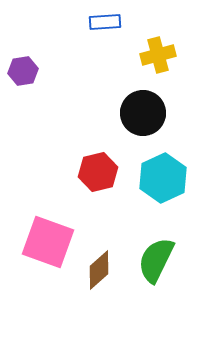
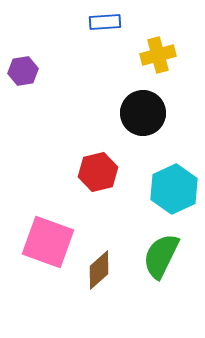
cyan hexagon: moved 11 px right, 11 px down
green semicircle: moved 5 px right, 4 px up
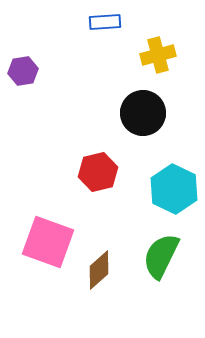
cyan hexagon: rotated 9 degrees counterclockwise
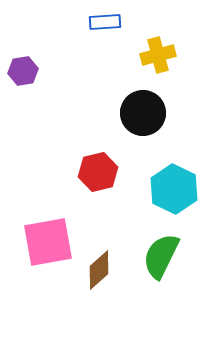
pink square: rotated 30 degrees counterclockwise
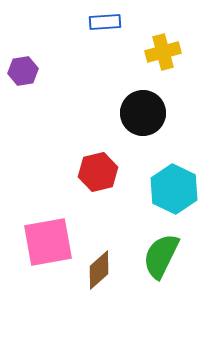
yellow cross: moved 5 px right, 3 px up
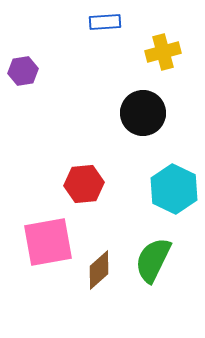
red hexagon: moved 14 px left, 12 px down; rotated 9 degrees clockwise
green semicircle: moved 8 px left, 4 px down
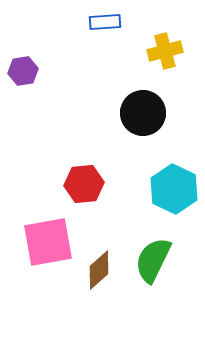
yellow cross: moved 2 px right, 1 px up
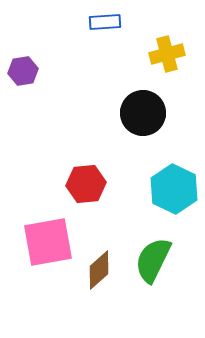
yellow cross: moved 2 px right, 3 px down
red hexagon: moved 2 px right
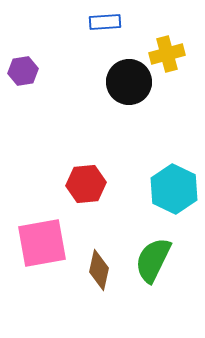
black circle: moved 14 px left, 31 px up
pink square: moved 6 px left, 1 px down
brown diamond: rotated 36 degrees counterclockwise
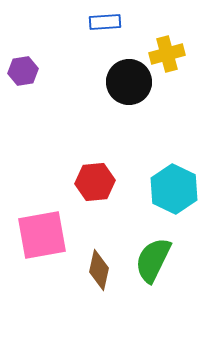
red hexagon: moved 9 px right, 2 px up
pink square: moved 8 px up
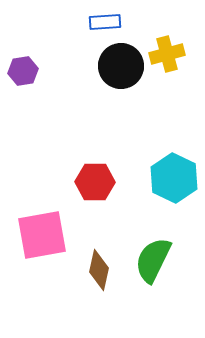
black circle: moved 8 px left, 16 px up
red hexagon: rotated 6 degrees clockwise
cyan hexagon: moved 11 px up
